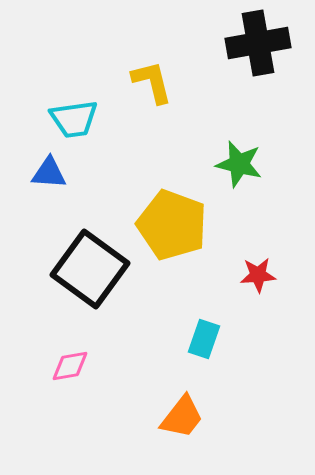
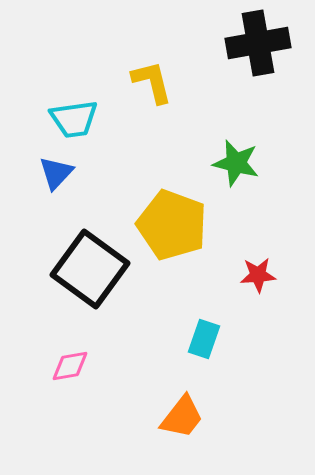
green star: moved 3 px left, 1 px up
blue triangle: moved 7 px right; rotated 51 degrees counterclockwise
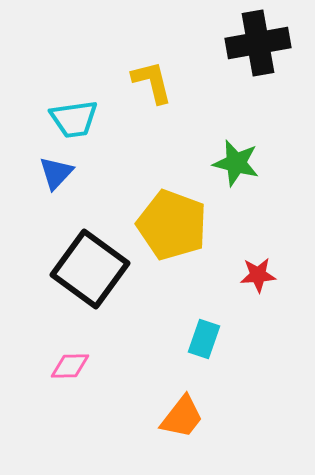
pink diamond: rotated 9 degrees clockwise
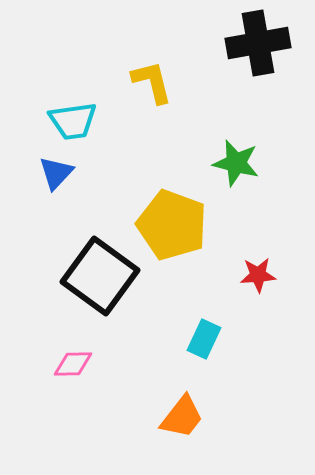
cyan trapezoid: moved 1 px left, 2 px down
black square: moved 10 px right, 7 px down
cyan rectangle: rotated 6 degrees clockwise
pink diamond: moved 3 px right, 2 px up
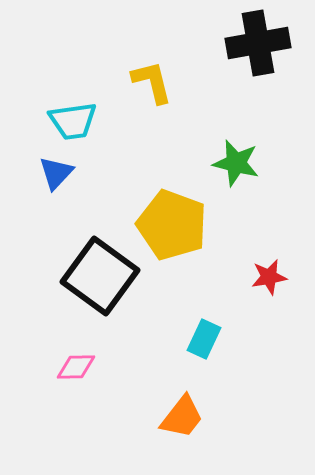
red star: moved 11 px right, 2 px down; rotated 6 degrees counterclockwise
pink diamond: moved 3 px right, 3 px down
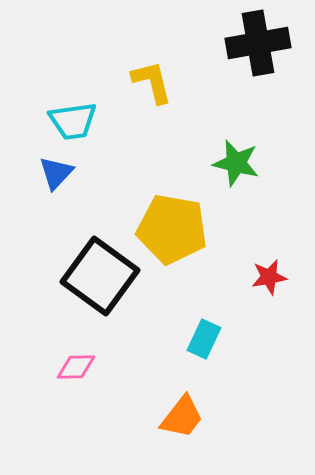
yellow pentagon: moved 4 px down; rotated 10 degrees counterclockwise
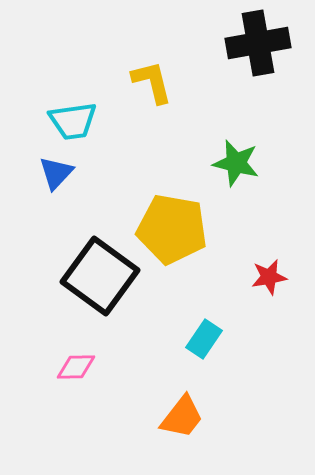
cyan rectangle: rotated 9 degrees clockwise
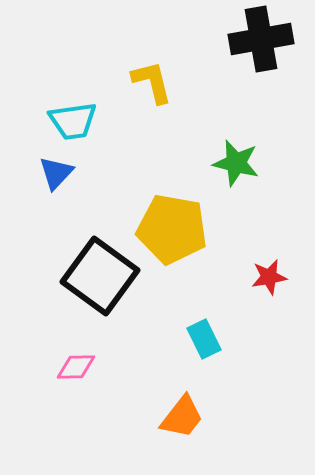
black cross: moved 3 px right, 4 px up
cyan rectangle: rotated 60 degrees counterclockwise
